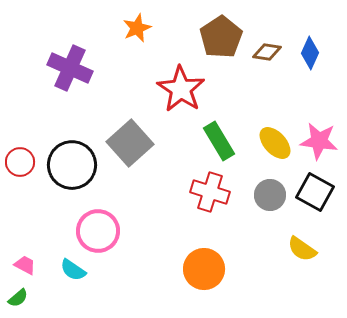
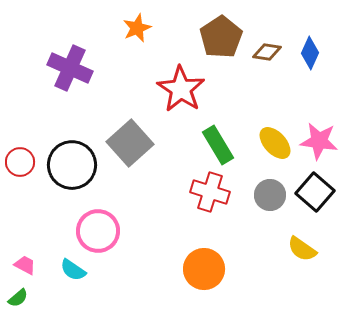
green rectangle: moved 1 px left, 4 px down
black square: rotated 12 degrees clockwise
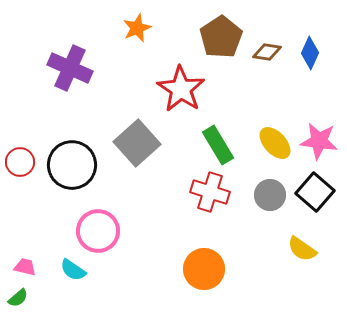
gray square: moved 7 px right
pink trapezoid: moved 2 px down; rotated 15 degrees counterclockwise
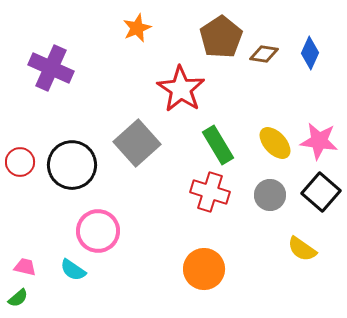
brown diamond: moved 3 px left, 2 px down
purple cross: moved 19 px left
black square: moved 6 px right
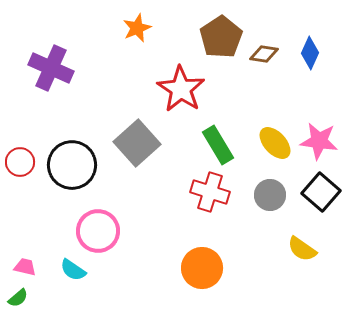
orange circle: moved 2 px left, 1 px up
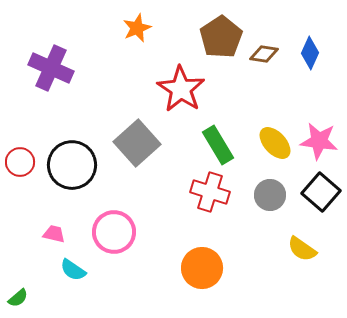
pink circle: moved 16 px right, 1 px down
pink trapezoid: moved 29 px right, 33 px up
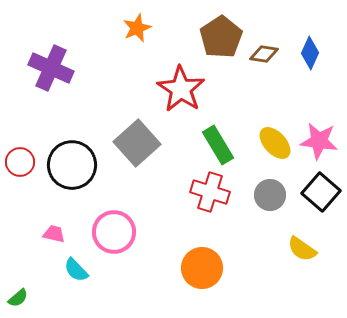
cyan semicircle: moved 3 px right; rotated 12 degrees clockwise
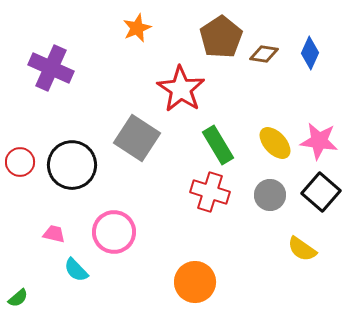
gray square: moved 5 px up; rotated 15 degrees counterclockwise
orange circle: moved 7 px left, 14 px down
